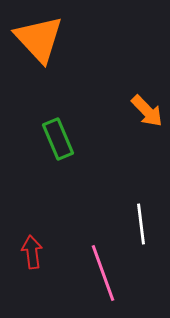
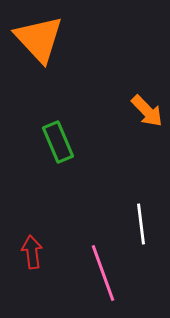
green rectangle: moved 3 px down
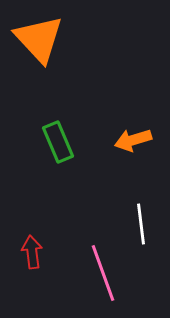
orange arrow: moved 14 px left, 29 px down; rotated 117 degrees clockwise
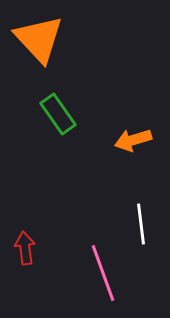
green rectangle: moved 28 px up; rotated 12 degrees counterclockwise
red arrow: moved 7 px left, 4 px up
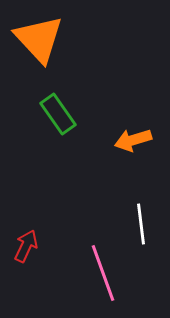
red arrow: moved 1 px right, 2 px up; rotated 32 degrees clockwise
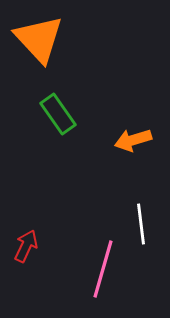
pink line: moved 4 px up; rotated 36 degrees clockwise
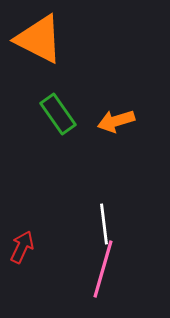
orange triangle: rotated 20 degrees counterclockwise
orange arrow: moved 17 px left, 19 px up
white line: moved 37 px left
red arrow: moved 4 px left, 1 px down
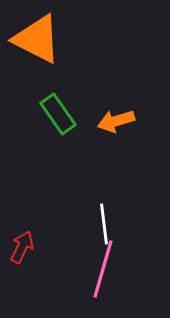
orange triangle: moved 2 px left
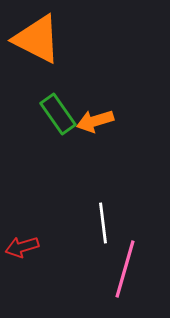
orange arrow: moved 21 px left
white line: moved 1 px left, 1 px up
red arrow: rotated 132 degrees counterclockwise
pink line: moved 22 px right
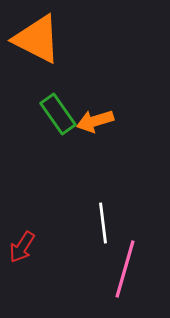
red arrow: rotated 40 degrees counterclockwise
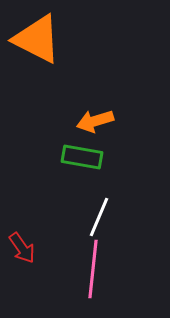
green rectangle: moved 24 px right, 43 px down; rotated 45 degrees counterclockwise
white line: moved 4 px left, 6 px up; rotated 30 degrees clockwise
red arrow: moved 1 px down; rotated 68 degrees counterclockwise
pink line: moved 32 px left; rotated 10 degrees counterclockwise
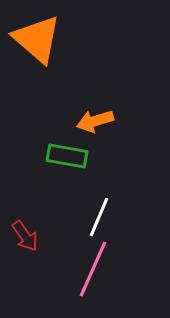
orange triangle: rotated 14 degrees clockwise
green rectangle: moved 15 px left, 1 px up
red arrow: moved 3 px right, 12 px up
pink line: rotated 18 degrees clockwise
